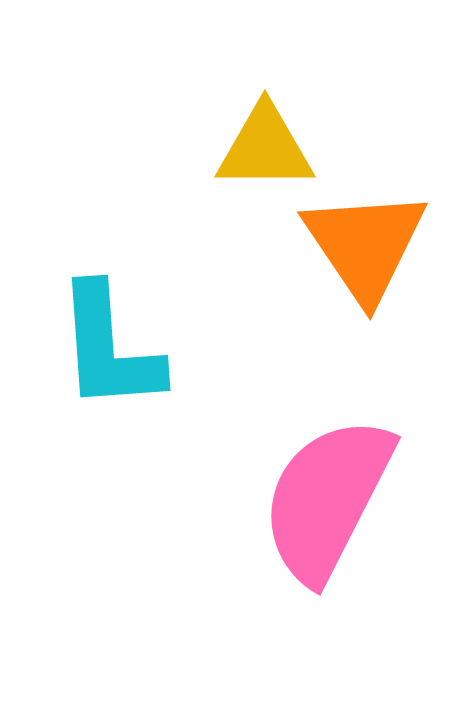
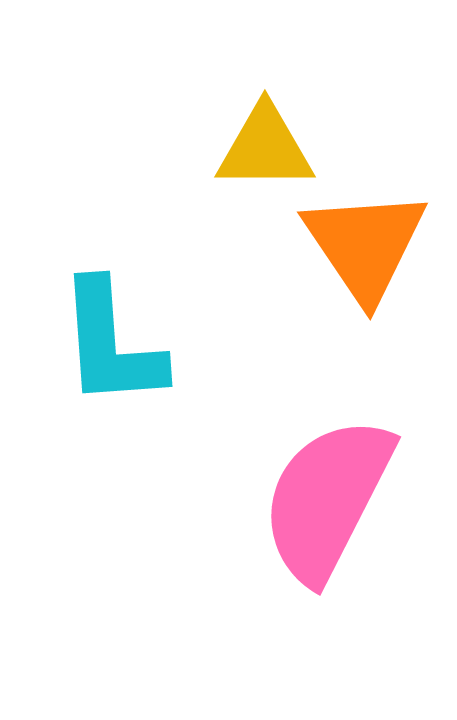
cyan L-shape: moved 2 px right, 4 px up
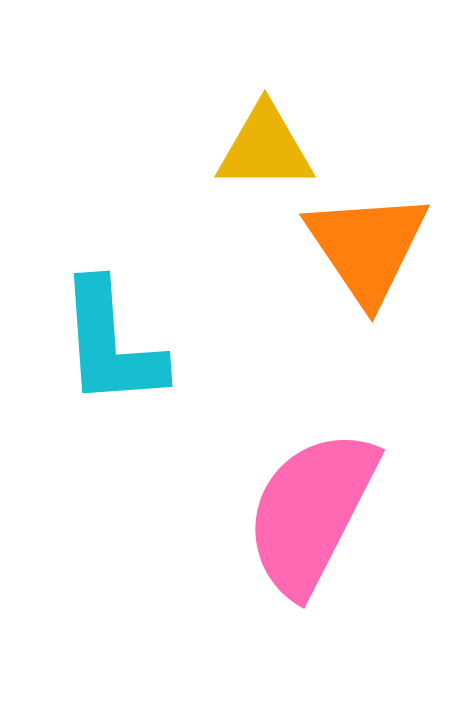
orange triangle: moved 2 px right, 2 px down
pink semicircle: moved 16 px left, 13 px down
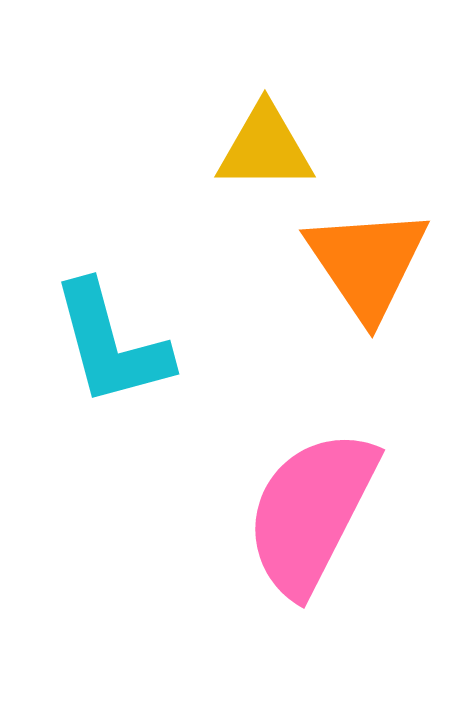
orange triangle: moved 16 px down
cyan L-shape: rotated 11 degrees counterclockwise
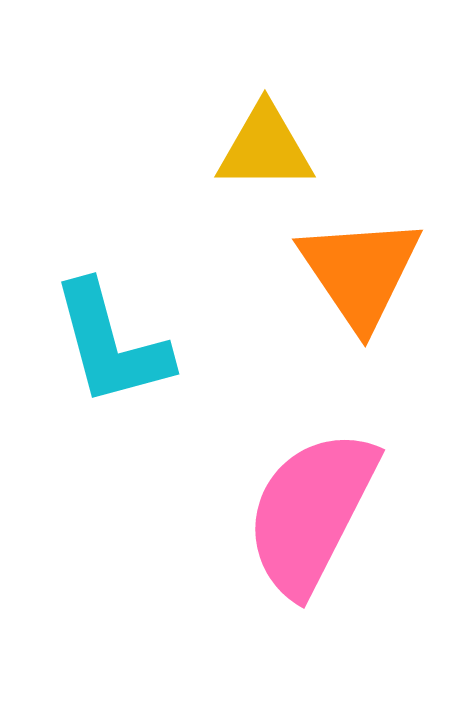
orange triangle: moved 7 px left, 9 px down
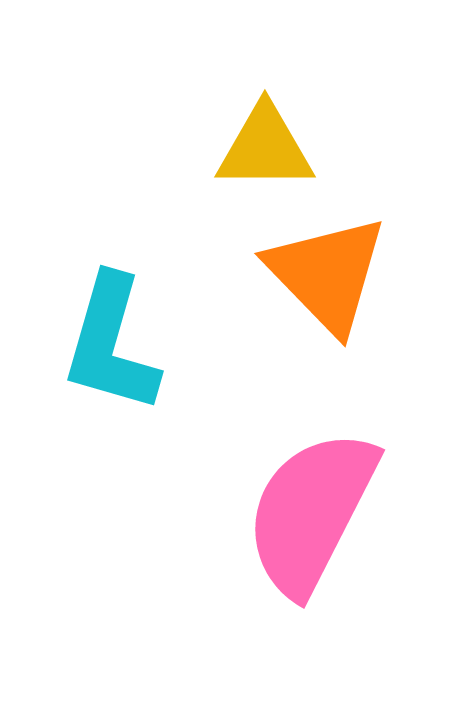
orange triangle: moved 33 px left, 2 px down; rotated 10 degrees counterclockwise
cyan L-shape: rotated 31 degrees clockwise
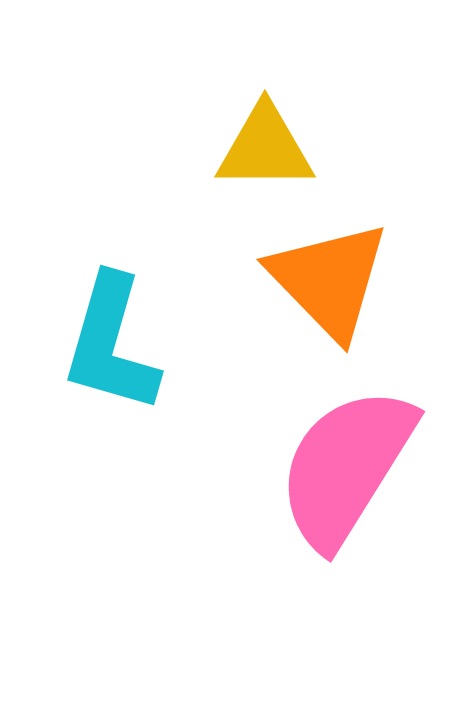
orange triangle: moved 2 px right, 6 px down
pink semicircle: moved 35 px right, 45 px up; rotated 5 degrees clockwise
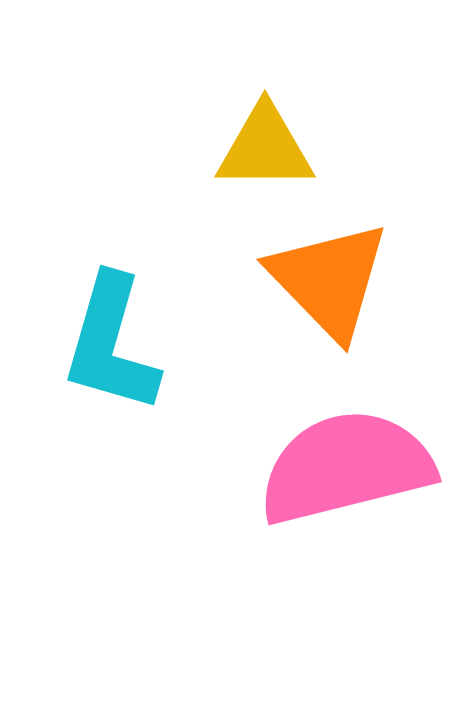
pink semicircle: rotated 44 degrees clockwise
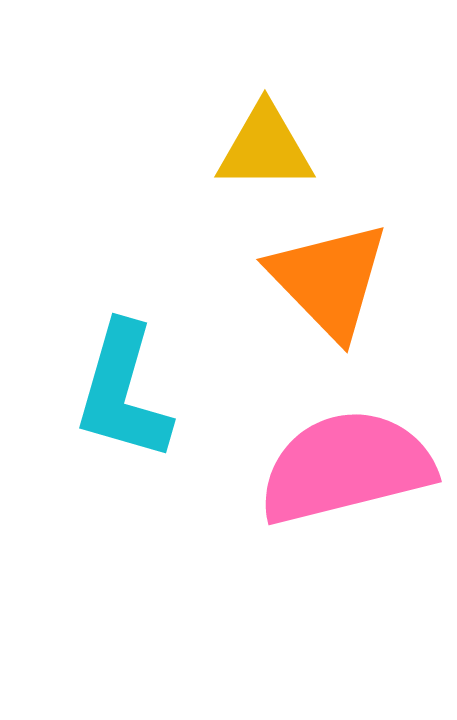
cyan L-shape: moved 12 px right, 48 px down
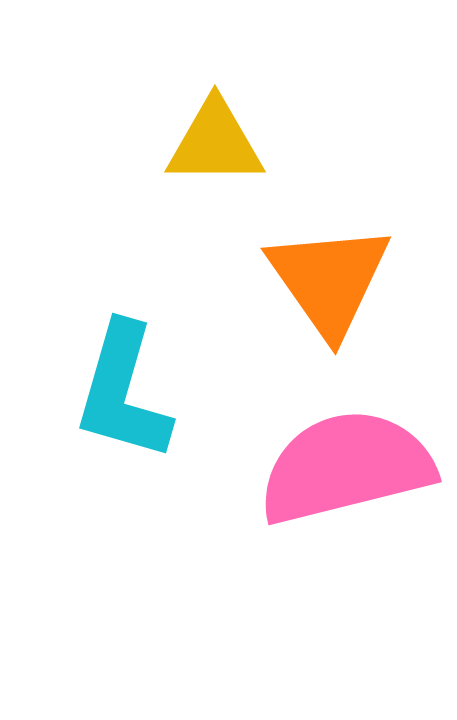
yellow triangle: moved 50 px left, 5 px up
orange triangle: rotated 9 degrees clockwise
